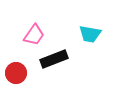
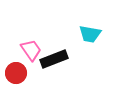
pink trapezoid: moved 3 px left, 15 px down; rotated 70 degrees counterclockwise
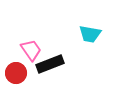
black rectangle: moved 4 px left, 5 px down
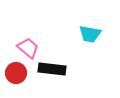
pink trapezoid: moved 3 px left, 2 px up; rotated 15 degrees counterclockwise
black rectangle: moved 2 px right, 5 px down; rotated 28 degrees clockwise
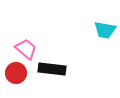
cyan trapezoid: moved 15 px right, 4 px up
pink trapezoid: moved 2 px left, 1 px down
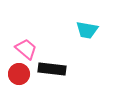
cyan trapezoid: moved 18 px left
red circle: moved 3 px right, 1 px down
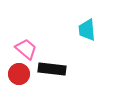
cyan trapezoid: rotated 75 degrees clockwise
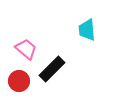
black rectangle: rotated 52 degrees counterclockwise
red circle: moved 7 px down
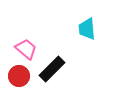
cyan trapezoid: moved 1 px up
red circle: moved 5 px up
